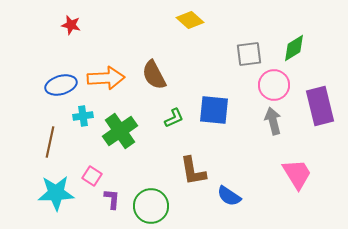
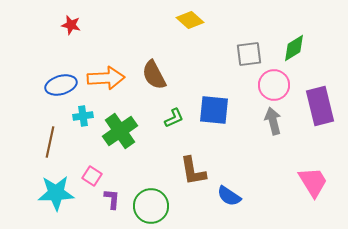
pink trapezoid: moved 16 px right, 8 px down
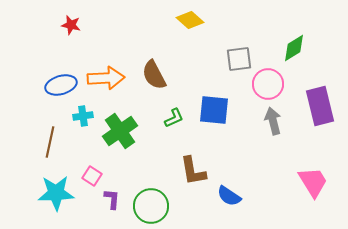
gray square: moved 10 px left, 5 px down
pink circle: moved 6 px left, 1 px up
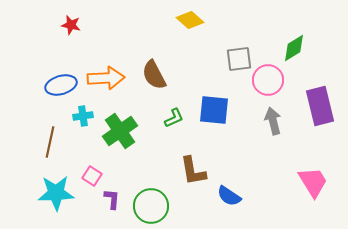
pink circle: moved 4 px up
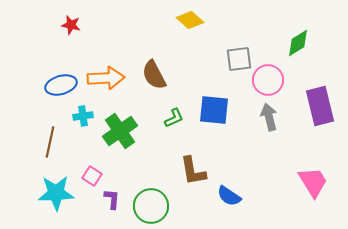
green diamond: moved 4 px right, 5 px up
gray arrow: moved 4 px left, 4 px up
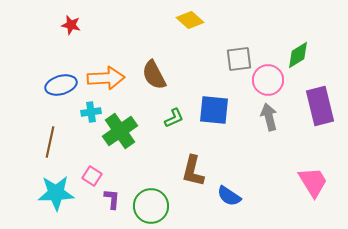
green diamond: moved 12 px down
cyan cross: moved 8 px right, 4 px up
brown L-shape: rotated 24 degrees clockwise
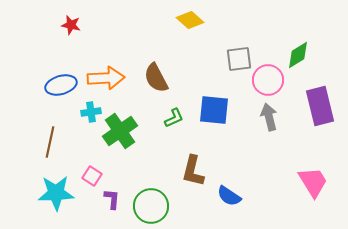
brown semicircle: moved 2 px right, 3 px down
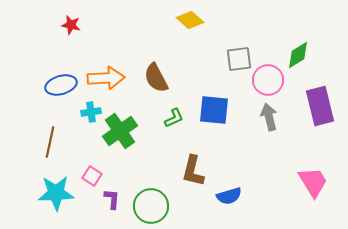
blue semicircle: rotated 50 degrees counterclockwise
